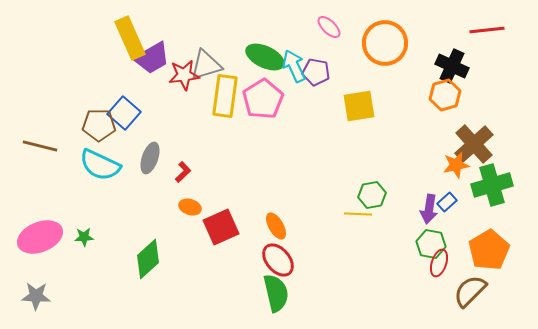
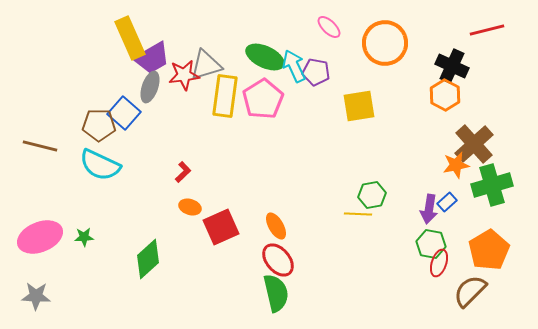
red line at (487, 30): rotated 8 degrees counterclockwise
orange hexagon at (445, 95): rotated 16 degrees counterclockwise
gray ellipse at (150, 158): moved 71 px up
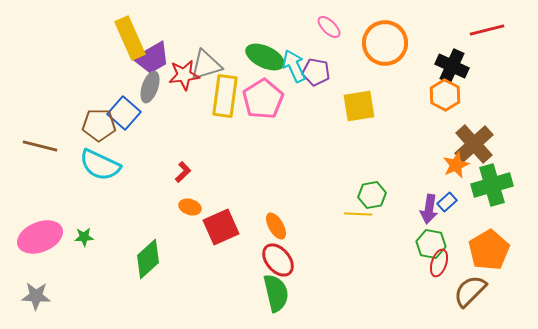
orange star at (456, 165): rotated 12 degrees counterclockwise
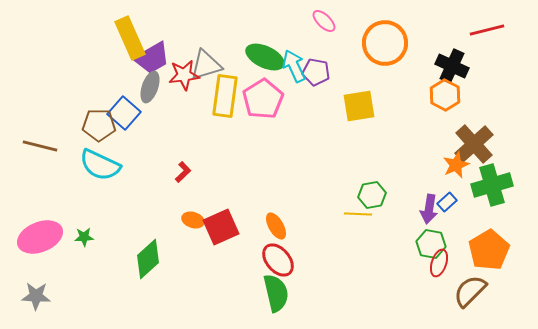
pink ellipse at (329, 27): moved 5 px left, 6 px up
orange ellipse at (190, 207): moved 3 px right, 13 px down
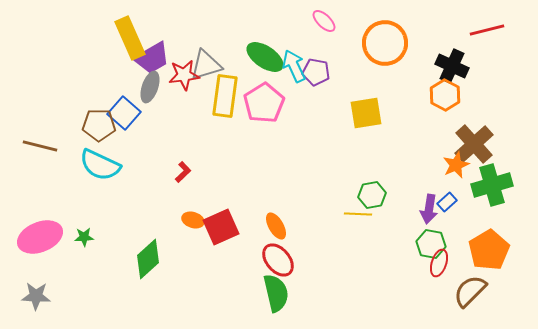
green ellipse at (265, 57): rotated 9 degrees clockwise
pink pentagon at (263, 99): moved 1 px right, 4 px down
yellow square at (359, 106): moved 7 px right, 7 px down
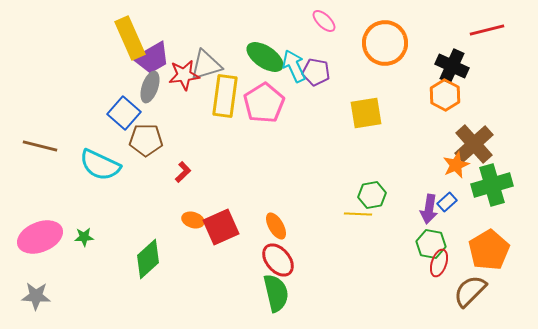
brown pentagon at (99, 125): moved 47 px right, 15 px down
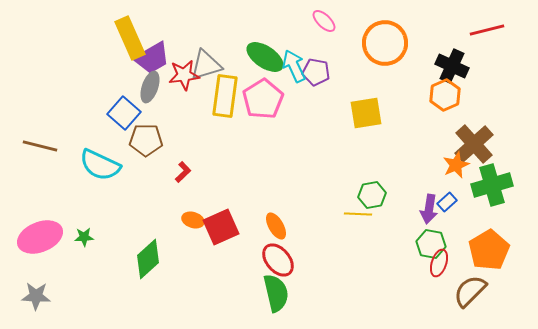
orange hexagon at (445, 95): rotated 8 degrees clockwise
pink pentagon at (264, 103): moved 1 px left, 4 px up
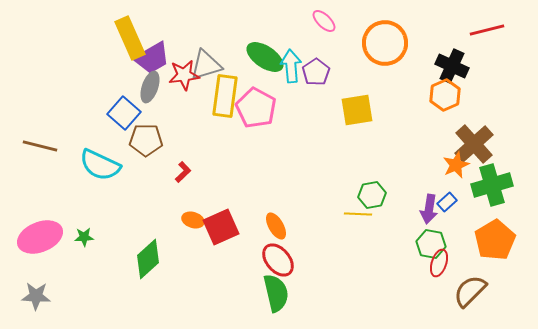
cyan arrow at (294, 66): moved 3 px left; rotated 20 degrees clockwise
purple pentagon at (316, 72): rotated 28 degrees clockwise
pink pentagon at (263, 99): moved 7 px left, 9 px down; rotated 12 degrees counterclockwise
yellow square at (366, 113): moved 9 px left, 3 px up
orange pentagon at (489, 250): moved 6 px right, 10 px up
